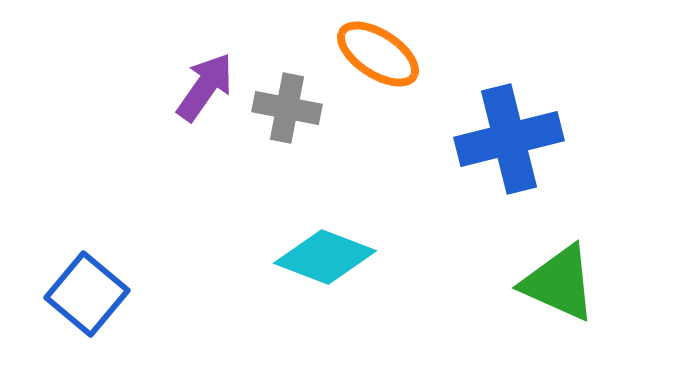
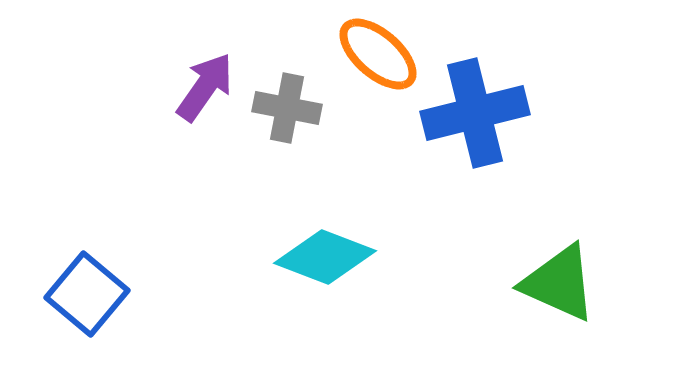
orange ellipse: rotated 8 degrees clockwise
blue cross: moved 34 px left, 26 px up
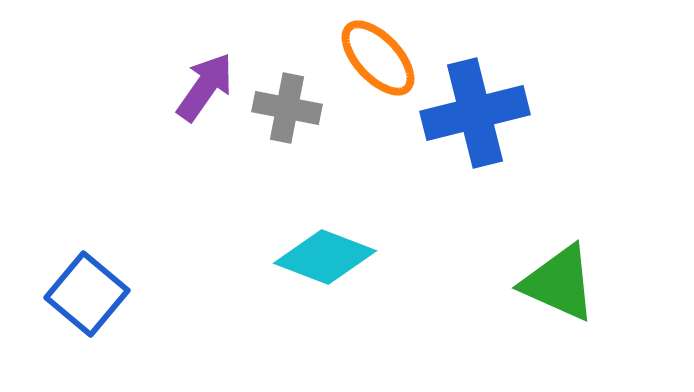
orange ellipse: moved 4 px down; rotated 6 degrees clockwise
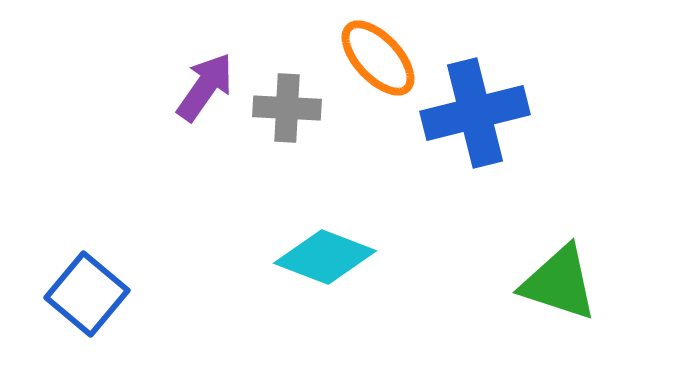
gray cross: rotated 8 degrees counterclockwise
green triangle: rotated 6 degrees counterclockwise
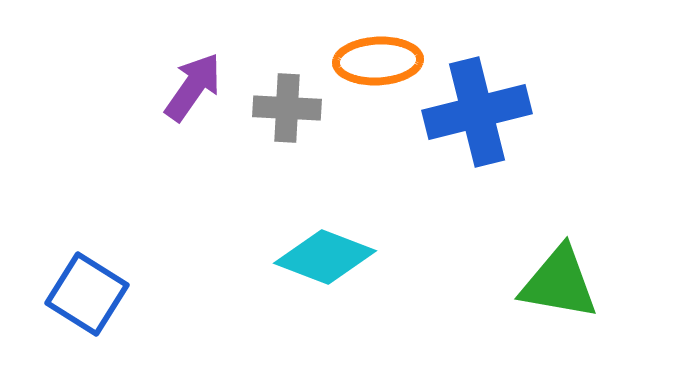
orange ellipse: moved 3 px down; rotated 50 degrees counterclockwise
purple arrow: moved 12 px left
blue cross: moved 2 px right, 1 px up
green triangle: rotated 8 degrees counterclockwise
blue square: rotated 8 degrees counterclockwise
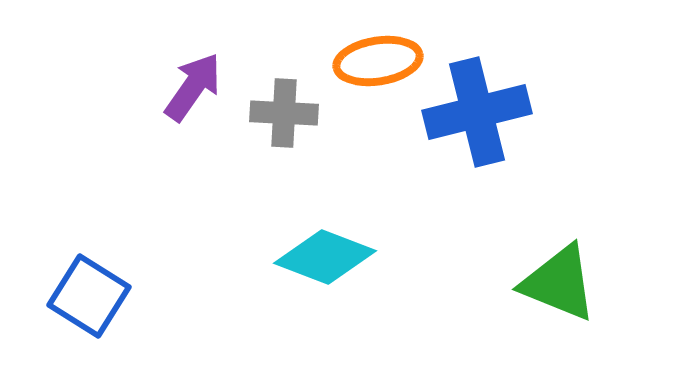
orange ellipse: rotated 6 degrees counterclockwise
gray cross: moved 3 px left, 5 px down
green triangle: rotated 12 degrees clockwise
blue square: moved 2 px right, 2 px down
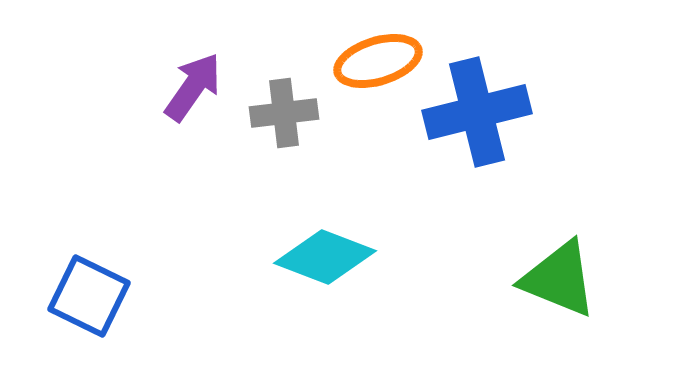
orange ellipse: rotated 8 degrees counterclockwise
gray cross: rotated 10 degrees counterclockwise
green triangle: moved 4 px up
blue square: rotated 6 degrees counterclockwise
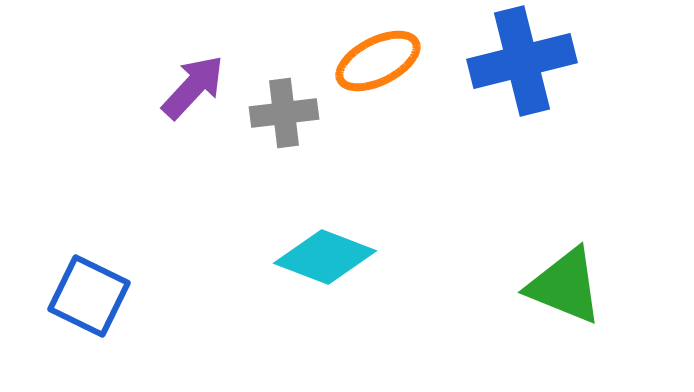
orange ellipse: rotated 10 degrees counterclockwise
purple arrow: rotated 8 degrees clockwise
blue cross: moved 45 px right, 51 px up
green triangle: moved 6 px right, 7 px down
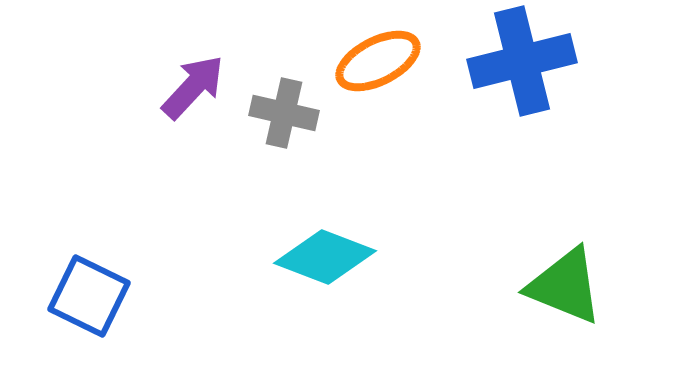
gray cross: rotated 20 degrees clockwise
